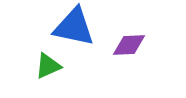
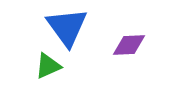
blue triangle: moved 7 px left; rotated 42 degrees clockwise
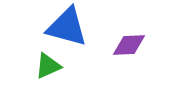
blue triangle: rotated 39 degrees counterclockwise
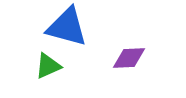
purple diamond: moved 13 px down
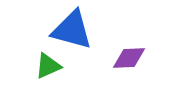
blue triangle: moved 5 px right, 3 px down
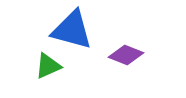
purple diamond: moved 3 px left, 3 px up; rotated 24 degrees clockwise
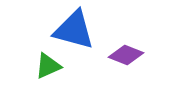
blue triangle: moved 2 px right
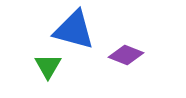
green triangle: rotated 36 degrees counterclockwise
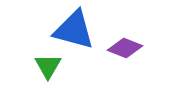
purple diamond: moved 1 px left, 7 px up
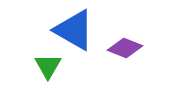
blue triangle: rotated 15 degrees clockwise
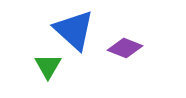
blue triangle: rotated 12 degrees clockwise
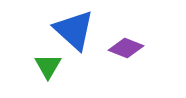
purple diamond: moved 1 px right
